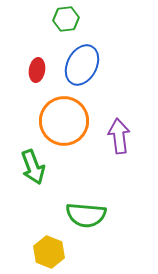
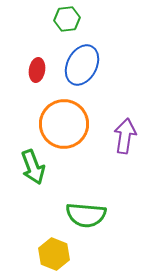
green hexagon: moved 1 px right
orange circle: moved 3 px down
purple arrow: moved 6 px right; rotated 16 degrees clockwise
yellow hexagon: moved 5 px right, 2 px down
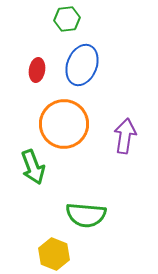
blue ellipse: rotated 6 degrees counterclockwise
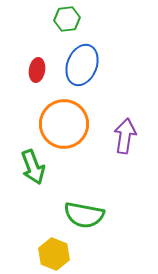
green semicircle: moved 2 px left; rotated 6 degrees clockwise
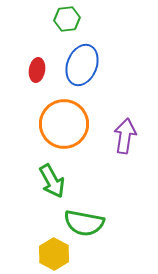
green arrow: moved 19 px right, 14 px down; rotated 8 degrees counterclockwise
green semicircle: moved 8 px down
yellow hexagon: rotated 8 degrees clockwise
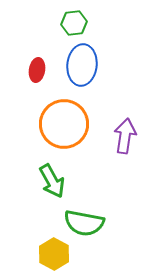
green hexagon: moved 7 px right, 4 px down
blue ellipse: rotated 15 degrees counterclockwise
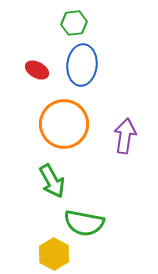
red ellipse: rotated 70 degrees counterclockwise
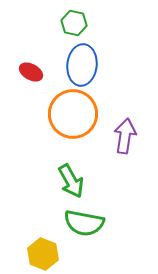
green hexagon: rotated 20 degrees clockwise
red ellipse: moved 6 px left, 2 px down
orange circle: moved 9 px right, 10 px up
green arrow: moved 19 px right
yellow hexagon: moved 11 px left; rotated 8 degrees counterclockwise
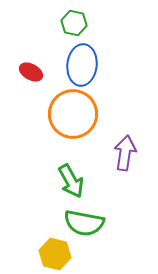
purple arrow: moved 17 px down
yellow hexagon: moved 12 px right; rotated 8 degrees counterclockwise
